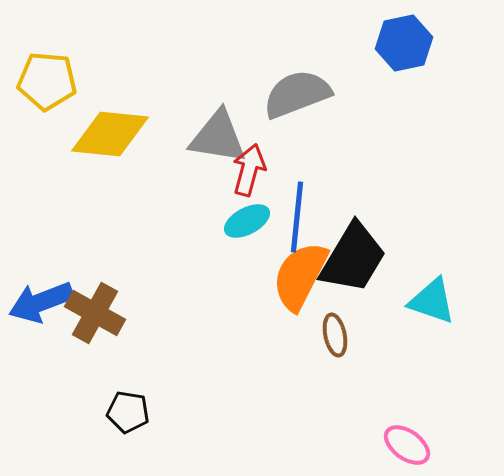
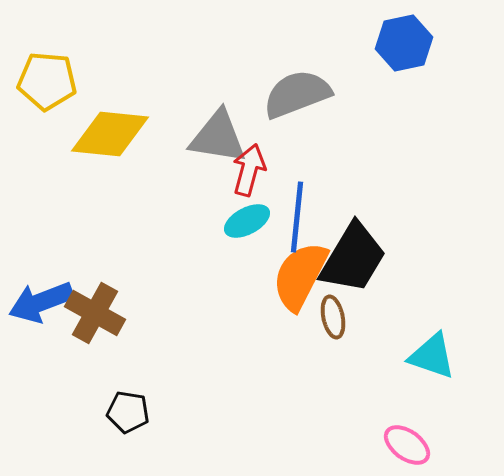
cyan triangle: moved 55 px down
brown ellipse: moved 2 px left, 18 px up
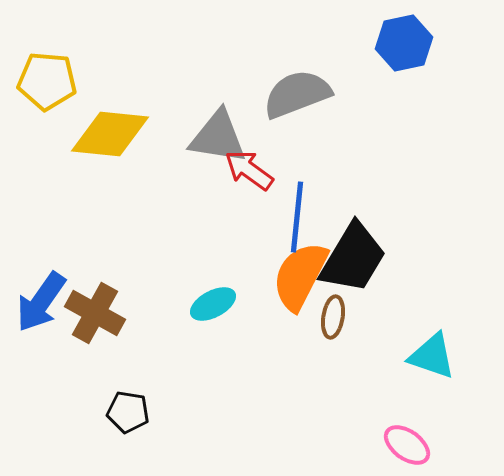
red arrow: rotated 69 degrees counterclockwise
cyan ellipse: moved 34 px left, 83 px down
blue arrow: rotated 34 degrees counterclockwise
brown ellipse: rotated 21 degrees clockwise
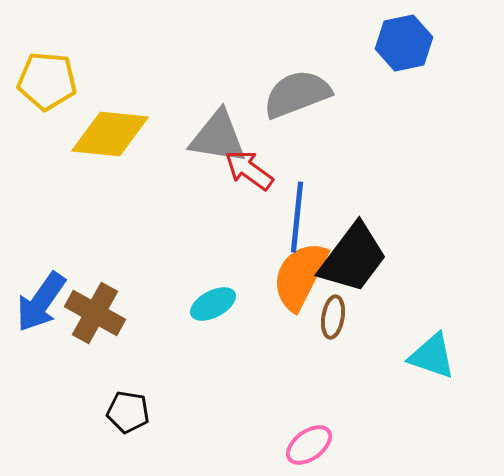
black trapezoid: rotated 6 degrees clockwise
pink ellipse: moved 98 px left; rotated 72 degrees counterclockwise
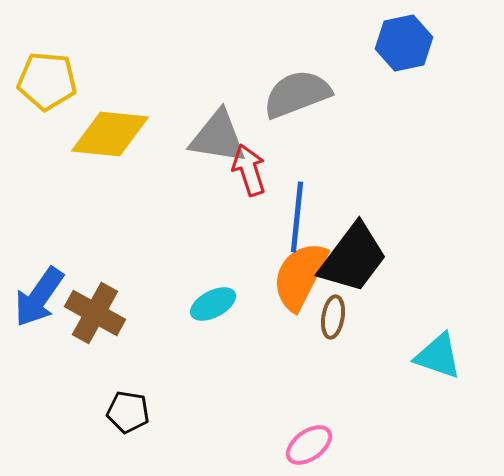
red arrow: rotated 36 degrees clockwise
blue arrow: moved 2 px left, 5 px up
cyan triangle: moved 6 px right
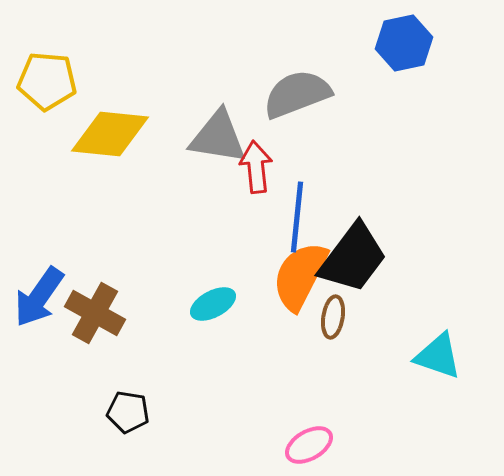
red arrow: moved 7 px right, 3 px up; rotated 12 degrees clockwise
pink ellipse: rotated 6 degrees clockwise
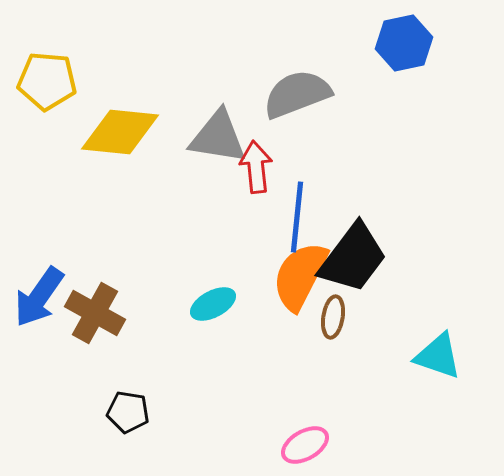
yellow diamond: moved 10 px right, 2 px up
pink ellipse: moved 4 px left
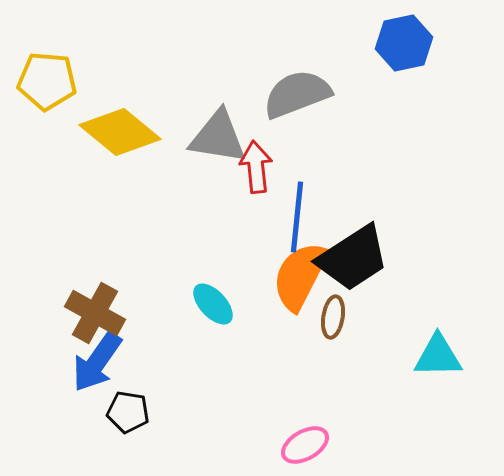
yellow diamond: rotated 34 degrees clockwise
black trapezoid: rotated 20 degrees clockwise
blue arrow: moved 58 px right, 65 px down
cyan ellipse: rotated 75 degrees clockwise
cyan triangle: rotated 20 degrees counterclockwise
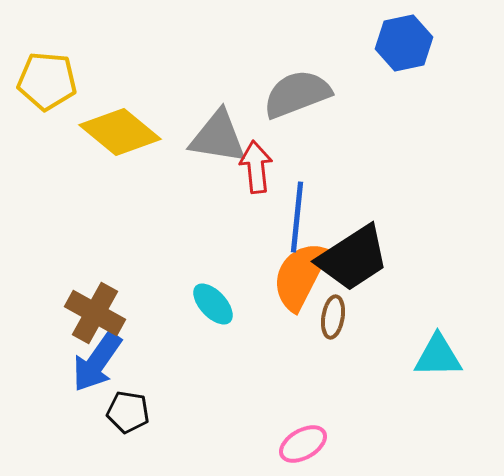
pink ellipse: moved 2 px left, 1 px up
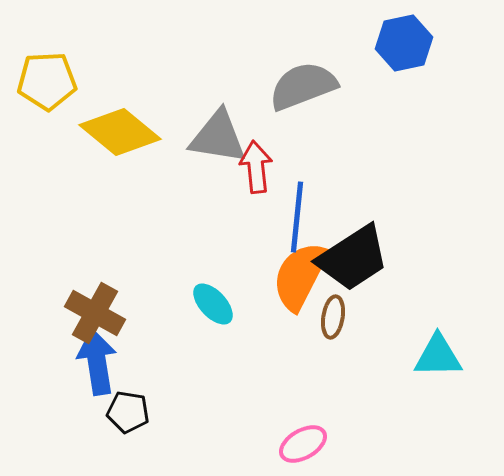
yellow pentagon: rotated 8 degrees counterclockwise
gray semicircle: moved 6 px right, 8 px up
blue arrow: rotated 136 degrees clockwise
